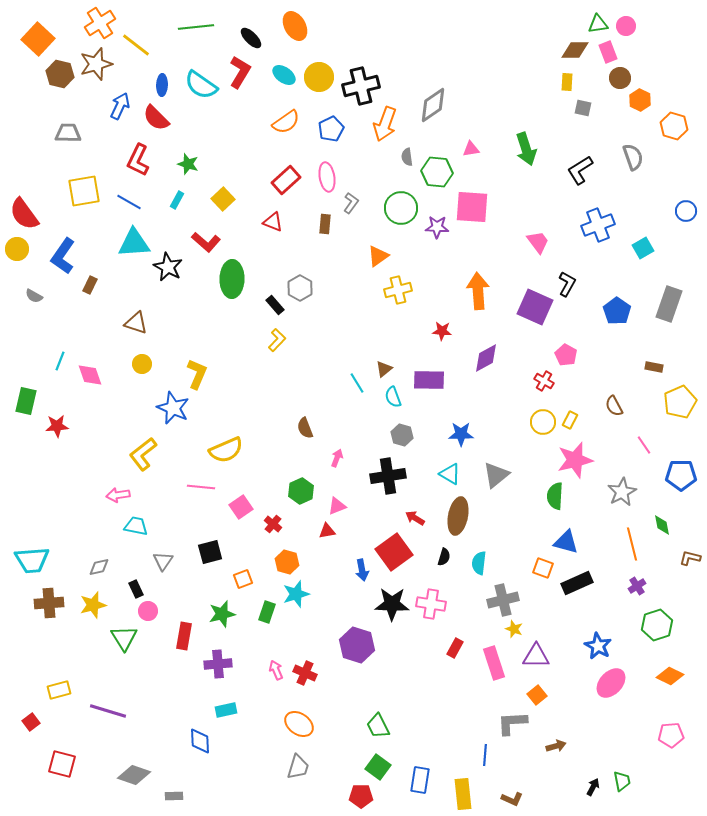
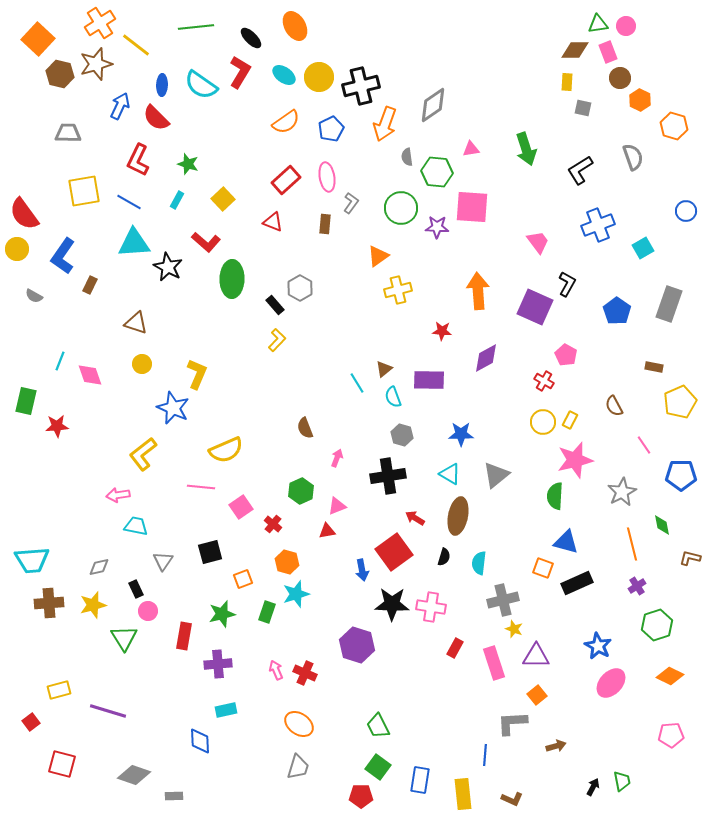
pink cross at (431, 604): moved 3 px down
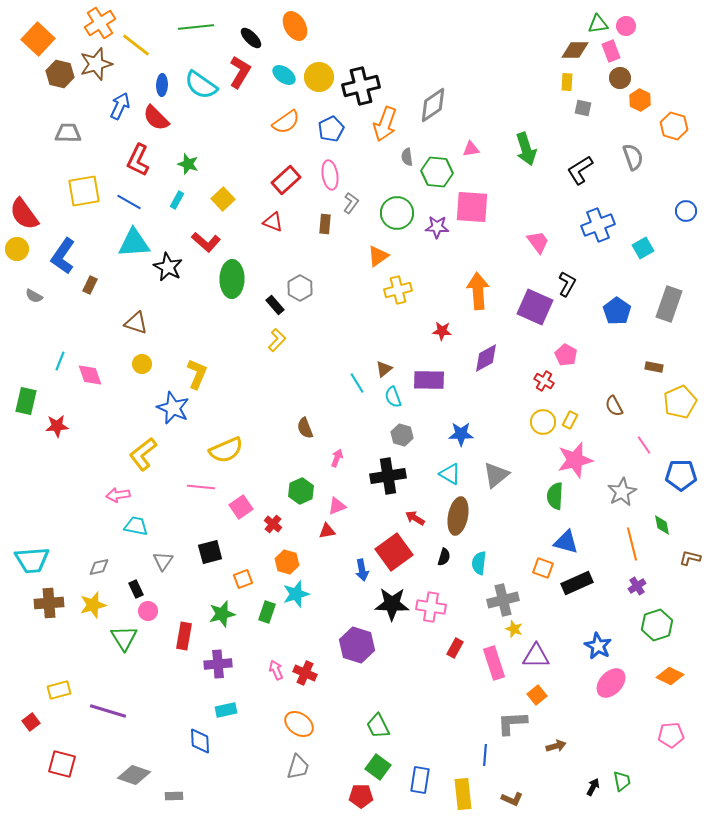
pink rectangle at (608, 52): moved 3 px right, 1 px up
pink ellipse at (327, 177): moved 3 px right, 2 px up
green circle at (401, 208): moved 4 px left, 5 px down
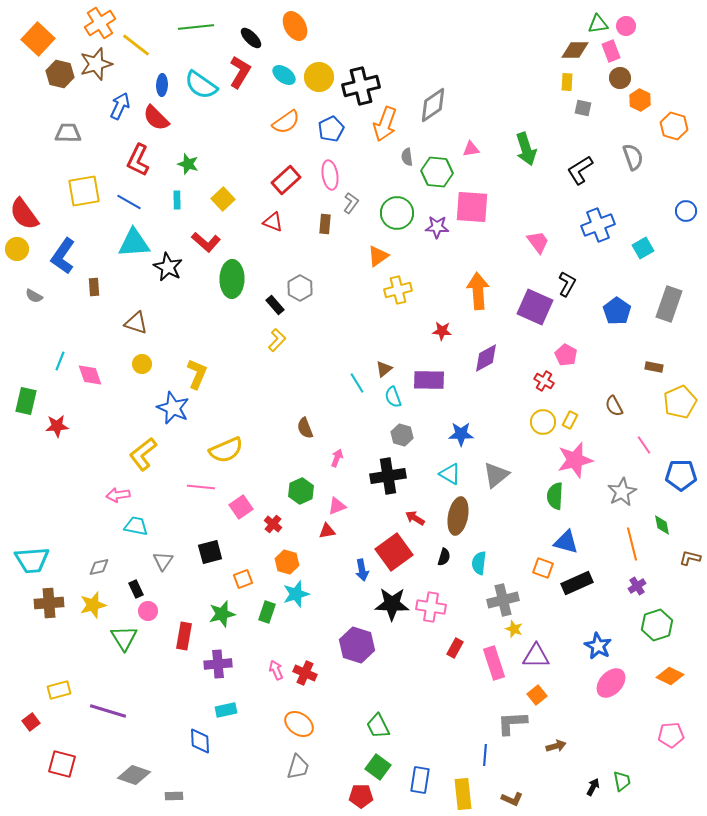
cyan rectangle at (177, 200): rotated 30 degrees counterclockwise
brown rectangle at (90, 285): moved 4 px right, 2 px down; rotated 30 degrees counterclockwise
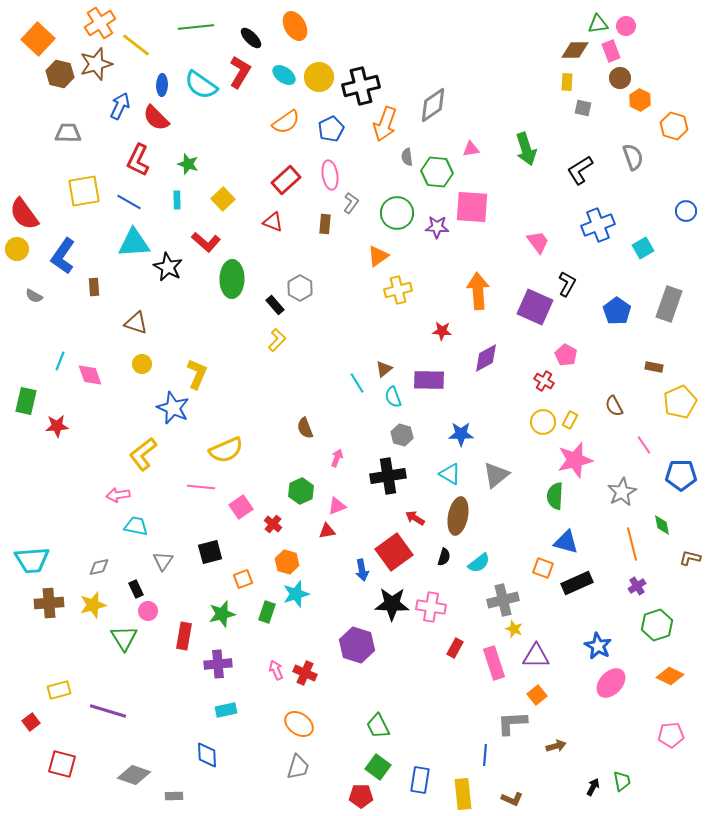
cyan semicircle at (479, 563): rotated 135 degrees counterclockwise
blue diamond at (200, 741): moved 7 px right, 14 px down
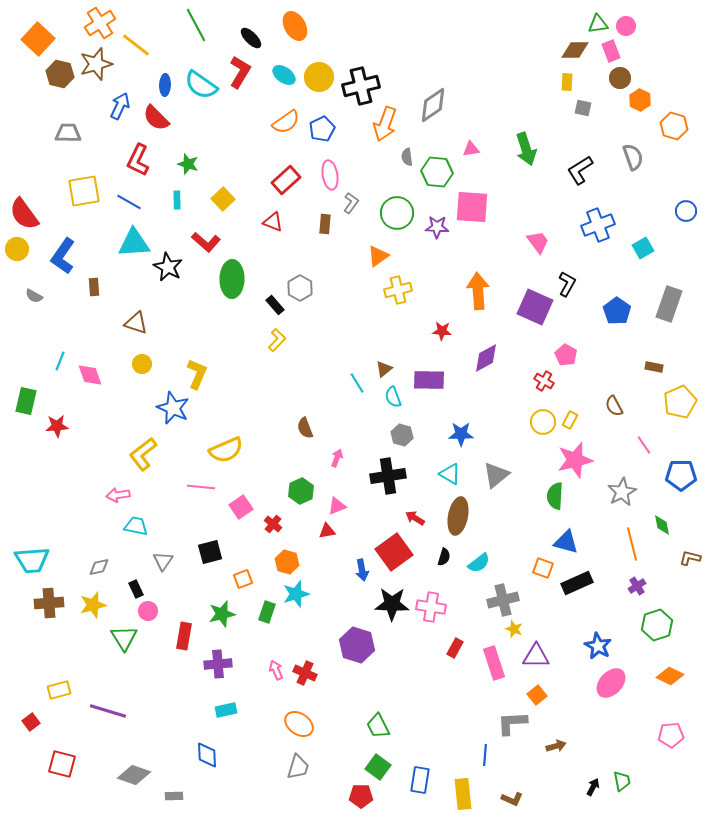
green line at (196, 27): moved 2 px up; rotated 68 degrees clockwise
blue ellipse at (162, 85): moved 3 px right
blue pentagon at (331, 129): moved 9 px left
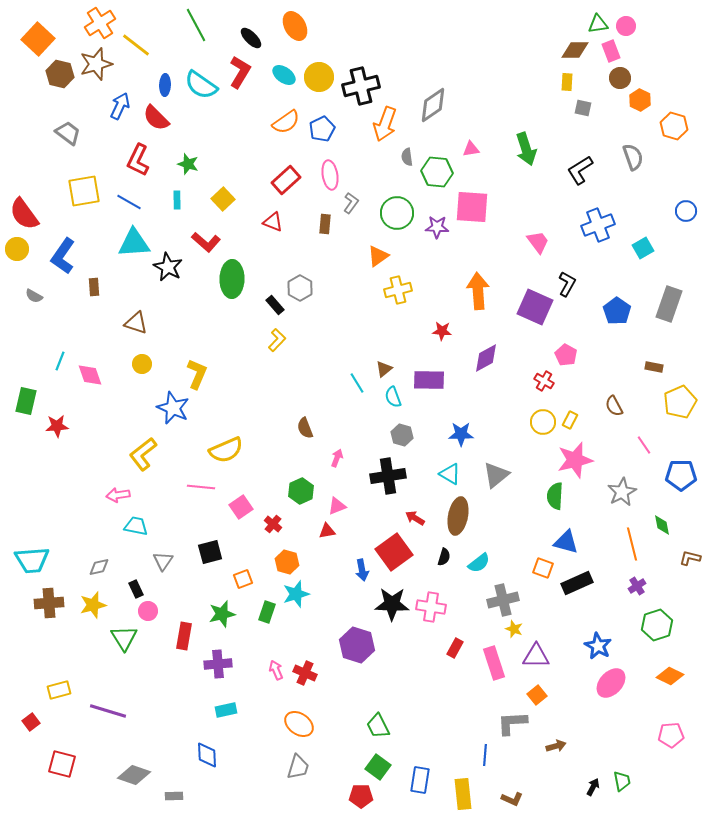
gray trapezoid at (68, 133): rotated 36 degrees clockwise
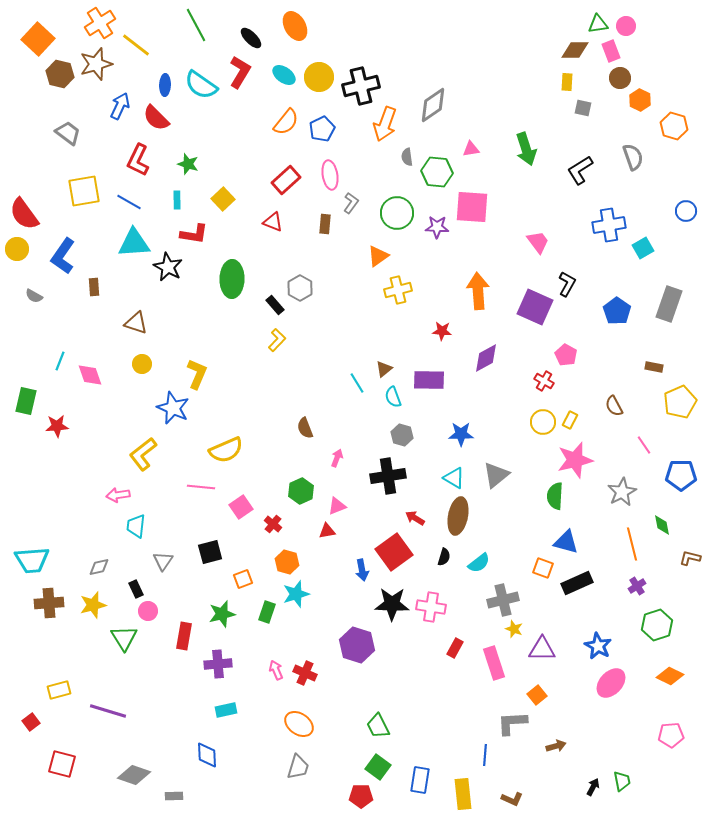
orange semicircle at (286, 122): rotated 16 degrees counterclockwise
blue cross at (598, 225): moved 11 px right; rotated 12 degrees clockwise
red L-shape at (206, 242): moved 12 px left, 8 px up; rotated 32 degrees counterclockwise
cyan triangle at (450, 474): moved 4 px right, 4 px down
cyan trapezoid at (136, 526): rotated 95 degrees counterclockwise
purple triangle at (536, 656): moved 6 px right, 7 px up
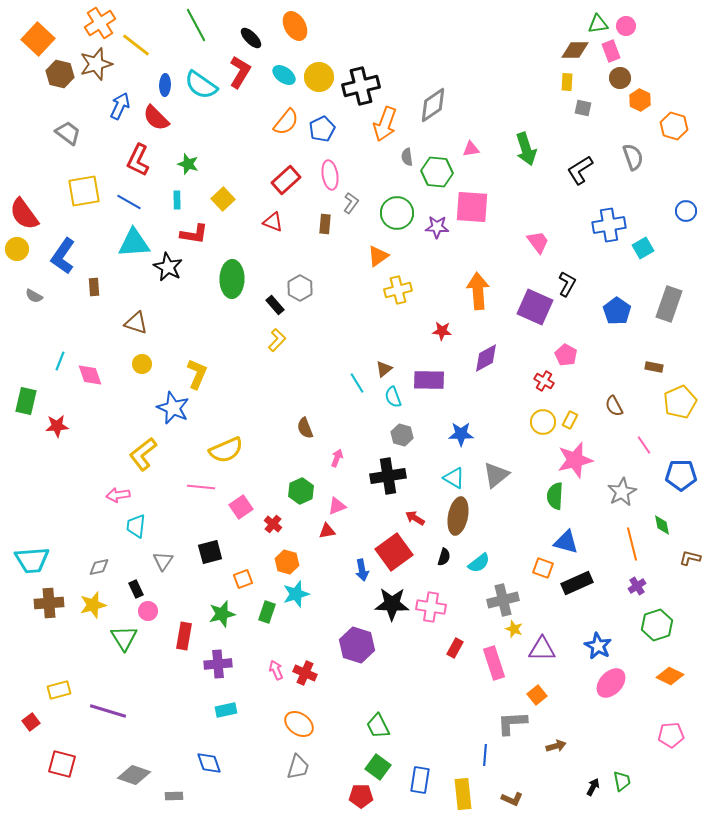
blue diamond at (207, 755): moved 2 px right, 8 px down; rotated 16 degrees counterclockwise
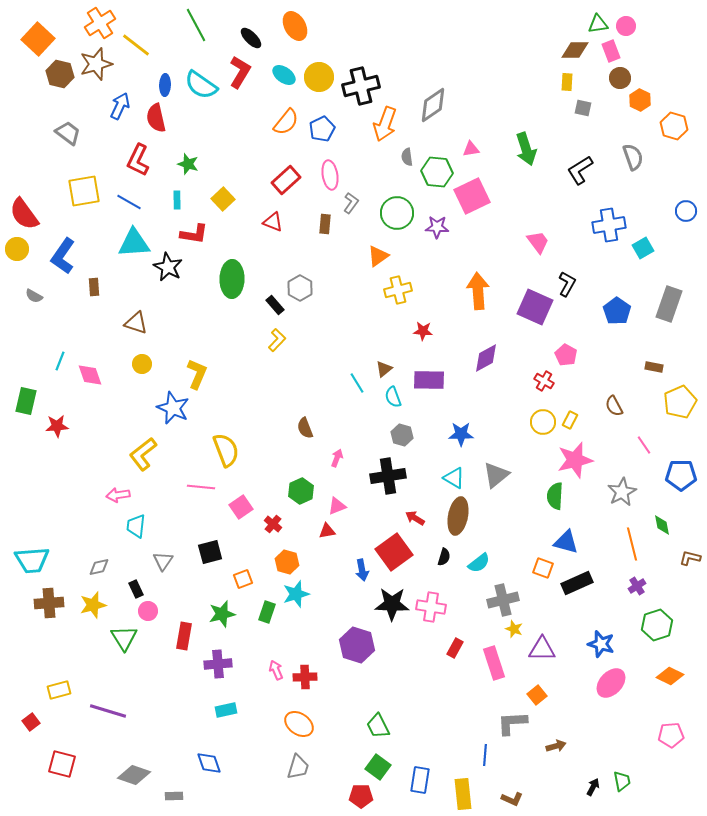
red semicircle at (156, 118): rotated 32 degrees clockwise
pink square at (472, 207): moved 11 px up; rotated 30 degrees counterclockwise
red star at (442, 331): moved 19 px left
yellow semicircle at (226, 450): rotated 88 degrees counterclockwise
blue star at (598, 646): moved 3 px right, 2 px up; rotated 12 degrees counterclockwise
red cross at (305, 673): moved 4 px down; rotated 25 degrees counterclockwise
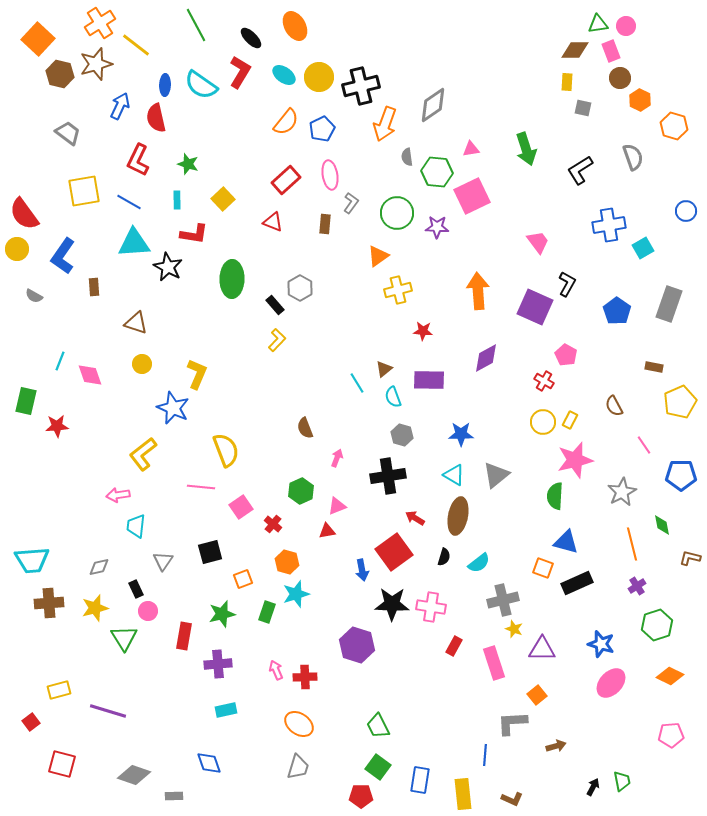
cyan triangle at (454, 478): moved 3 px up
yellow star at (93, 605): moved 2 px right, 3 px down
red rectangle at (455, 648): moved 1 px left, 2 px up
